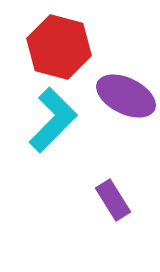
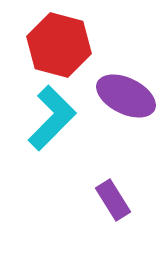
red hexagon: moved 2 px up
cyan L-shape: moved 1 px left, 2 px up
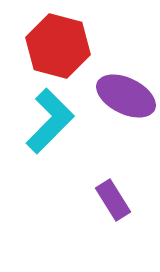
red hexagon: moved 1 px left, 1 px down
cyan L-shape: moved 2 px left, 3 px down
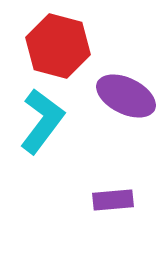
cyan L-shape: moved 8 px left; rotated 8 degrees counterclockwise
purple rectangle: rotated 63 degrees counterclockwise
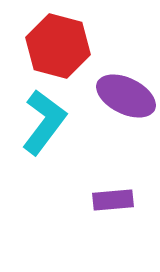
cyan L-shape: moved 2 px right, 1 px down
